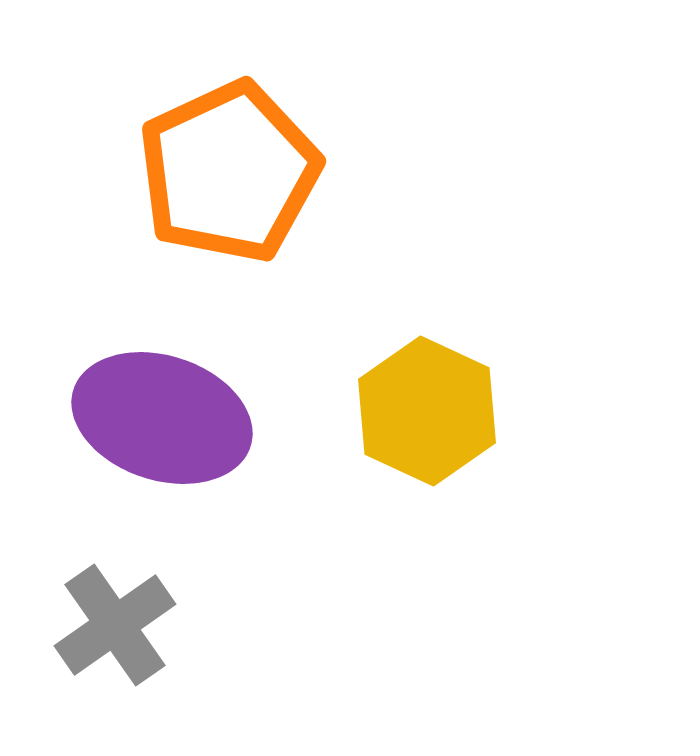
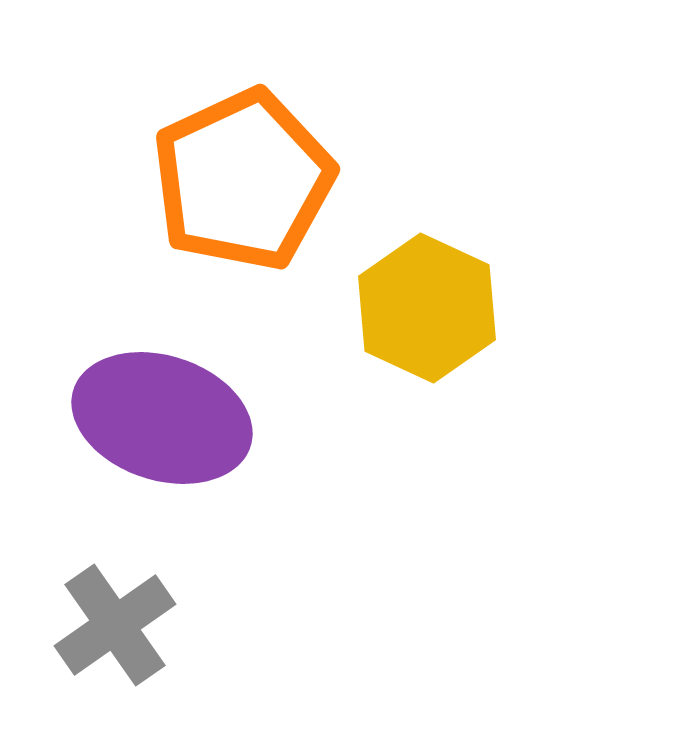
orange pentagon: moved 14 px right, 8 px down
yellow hexagon: moved 103 px up
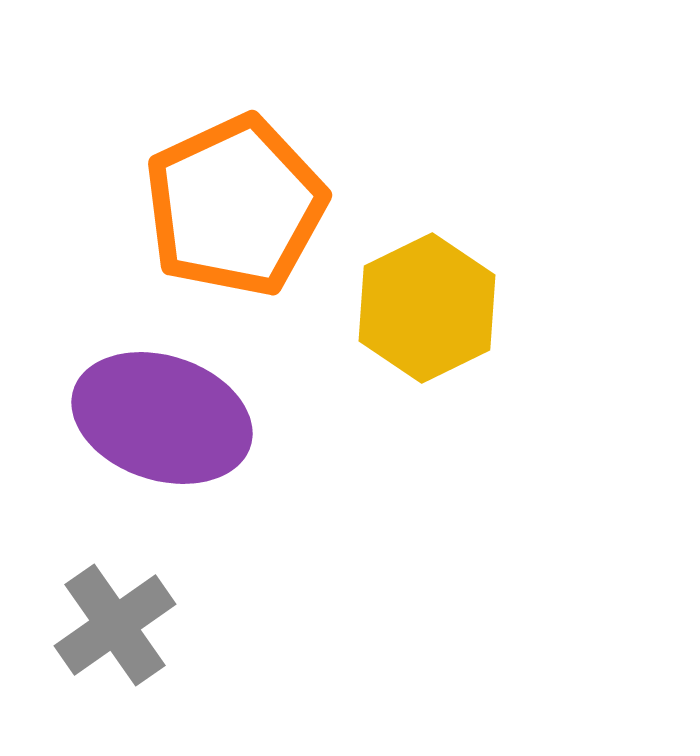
orange pentagon: moved 8 px left, 26 px down
yellow hexagon: rotated 9 degrees clockwise
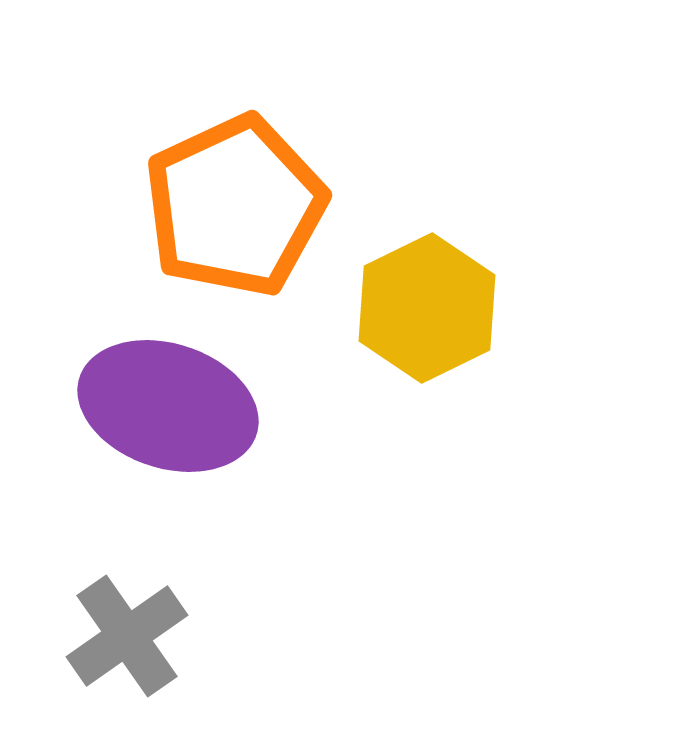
purple ellipse: moved 6 px right, 12 px up
gray cross: moved 12 px right, 11 px down
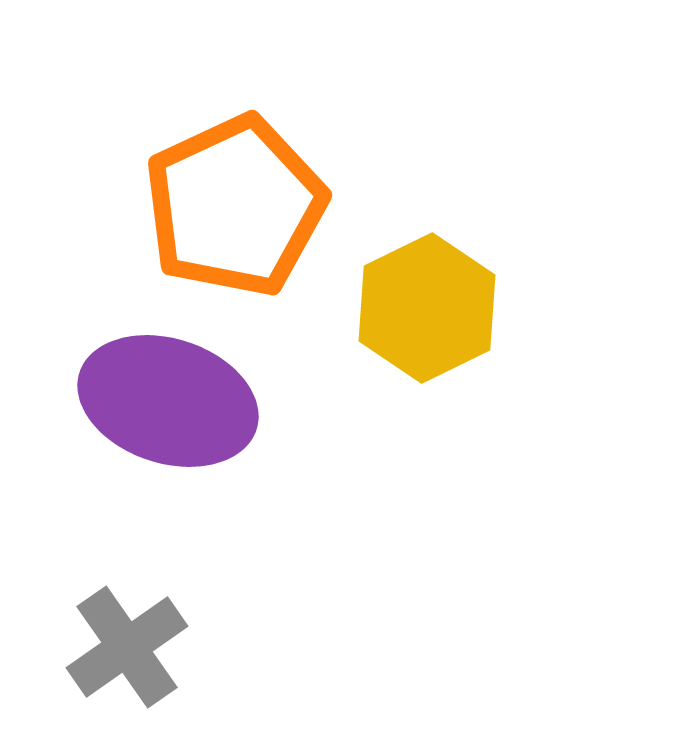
purple ellipse: moved 5 px up
gray cross: moved 11 px down
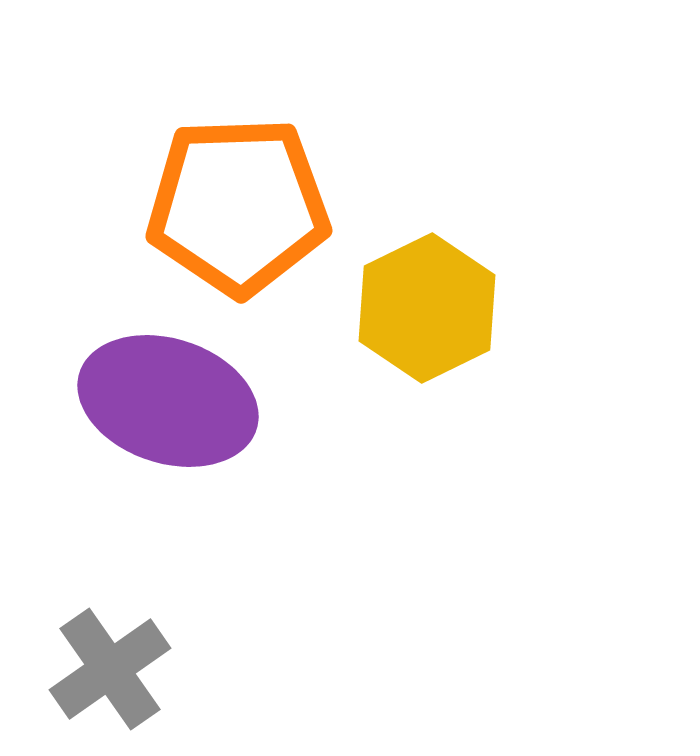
orange pentagon: moved 3 px right; rotated 23 degrees clockwise
gray cross: moved 17 px left, 22 px down
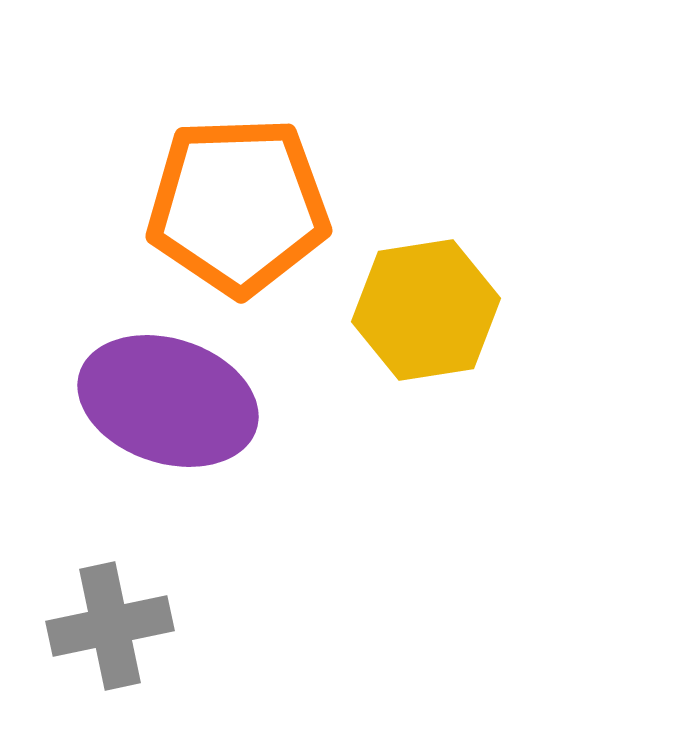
yellow hexagon: moved 1 px left, 2 px down; rotated 17 degrees clockwise
gray cross: moved 43 px up; rotated 23 degrees clockwise
